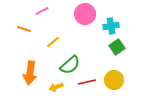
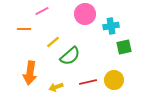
orange line: rotated 16 degrees counterclockwise
green square: moved 7 px right; rotated 21 degrees clockwise
green semicircle: moved 9 px up
red line: moved 1 px right
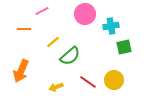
orange arrow: moved 9 px left, 2 px up; rotated 15 degrees clockwise
red line: rotated 48 degrees clockwise
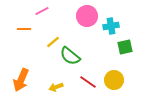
pink circle: moved 2 px right, 2 px down
green square: moved 1 px right
green semicircle: rotated 80 degrees clockwise
orange arrow: moved 9 px down
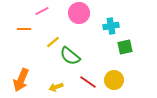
pink circle: moved 8 px left, 3 px up
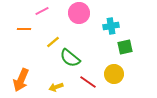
green semicircle: moved 2 px down
yellow circle: moved 6 px up
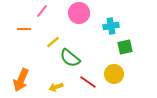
pink line: rotated 24 degrees counterclockwise
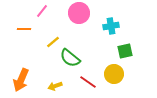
green square: moved 4 px down
yellow arrow: moved 1 px left, 1 px up
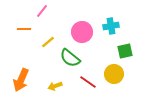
pink circle: moved 3 px right, 19 px down
yellow line: moved 5 px left
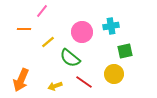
red line: moved 4 px left
